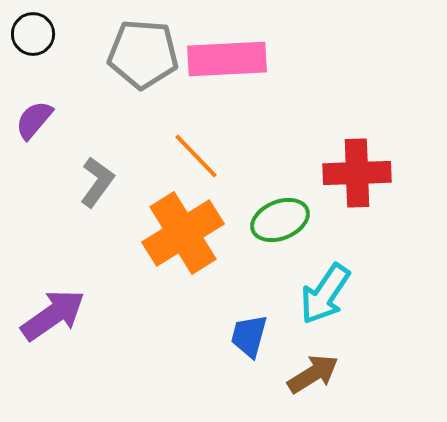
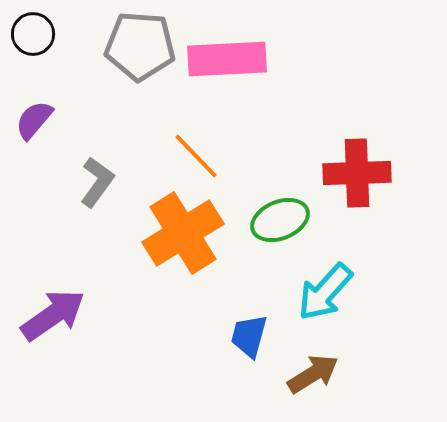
gray pentagon: moved 3 px left, 8 px up
cyan arrow: moved 2 px up; rotated 8 degrees clockwise
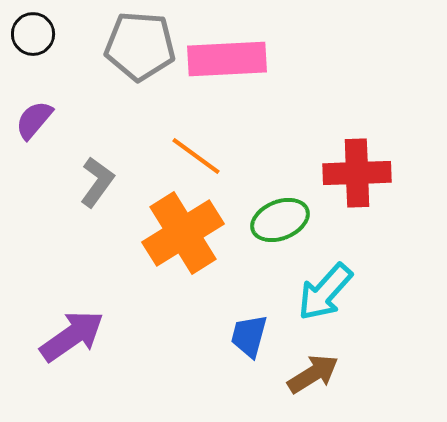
orange line: rotated 10 degrees counterclockwise
purple arrow: moved 19 px right, 21 px down
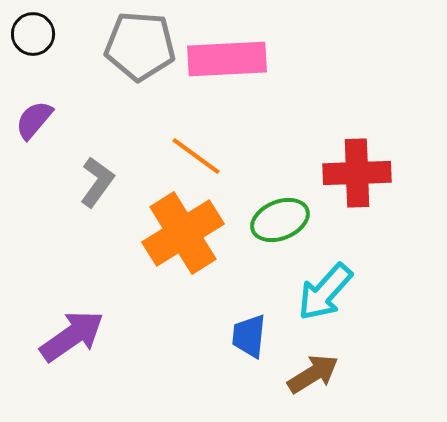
blue trapezoid: rotated 9 degrees counterclockwise
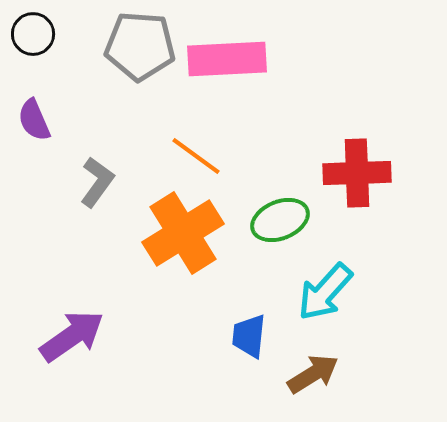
purple semicircle: rotated 63 degrees counterclockwise
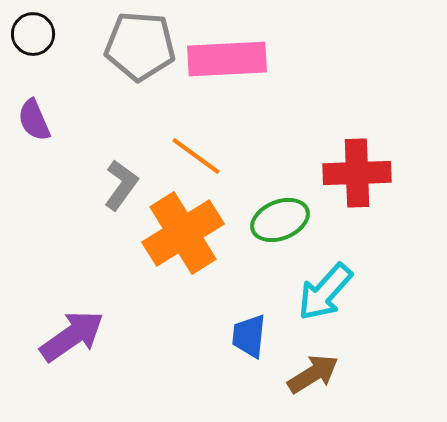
gray L-shape: moved 24 px right, 3 px down
